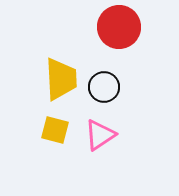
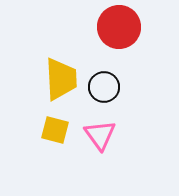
pink triangle: rotated 32 degrees counterclockwise
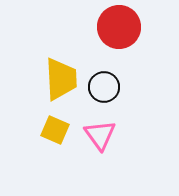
yellow square: rotated 8 degrees clockwise
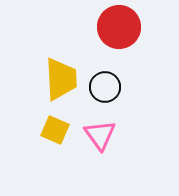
black circle: moved 1 px right
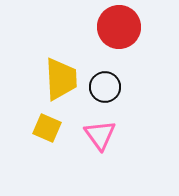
yellow square: moved 8 px left, 2 px up
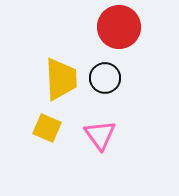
black circle: moved 9 px up
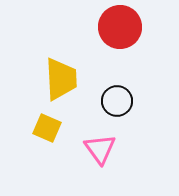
red circle: moved 1 px right
black circle: moved 12 px right, 23 px down
pink triangle: moved 14 px down
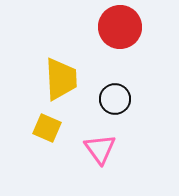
black circle: moved 2 px left, 2 px up
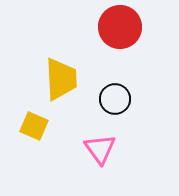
yellow square: moved 13 px left, 2 px up
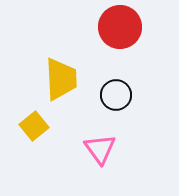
black circle: moved 1 px right, 4 px up
yellow square: rotated 28 degrees clockwise
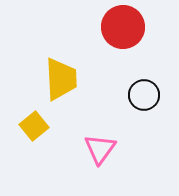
red circle: moved 3 px right
black circle: moved 28 px right
pink triangle: rotated 12 degrees clockwise
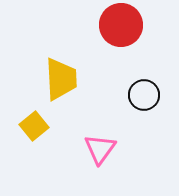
red circle: moved 2 px left, 2 px up
